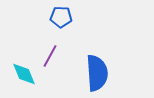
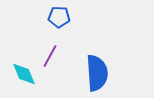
blue pentagon: moved 2 px left
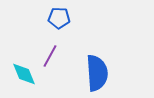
blue pentagon: moved 1 px down
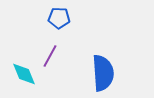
blue semicircle: moved 6 px right
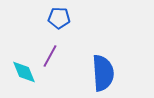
cyan diamond: moved 2 px up
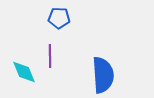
purple line: rotated 30 degrees counterclockwise
blue semicircle: moved 2 px down
